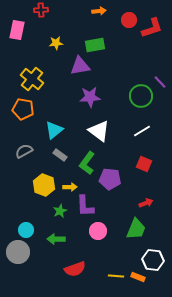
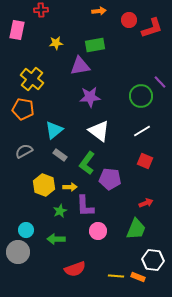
red square: moved 1 px right, 3 px up
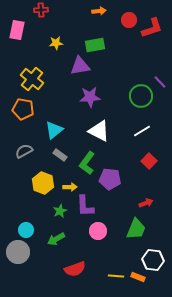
white triangle: rotated 10 degrees counterclockwise
red square: moved 4 px right; rotated 21 degrees clockwise
yellow hexagon: moved 1 px left, 2 px up
green arrow: rotated 30 degrees counterclockwise
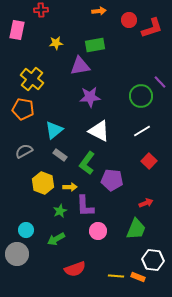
purple pentagon: moved 2 px right, 1 px down
gray circle: moved 1 px left, 2 px down
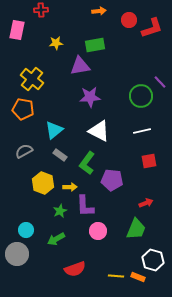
white line: rotated 18 degrees clockwise
red square: rotated 35 degrees clockwise
white hexagon: rotated 10 degrees clockwise
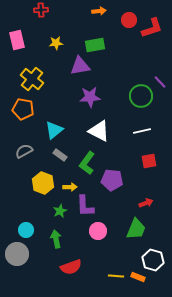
pink rectangle: moved 10 px down; rotated 24 degrees counterclockwise
green arrow: rotated 108 degrees clockwise
red semicircle: moved 4 px left, 2 px up
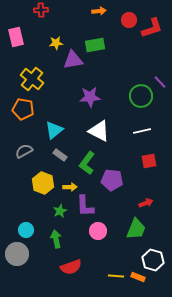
pink rectangle: moved 1 px left, 3 px up
purple triangle: moved 7 px left, 6 px up
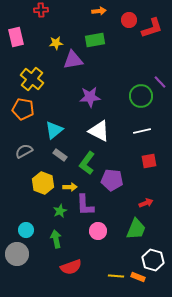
green rectangle: moved 5 px up
purple L-shape: moved 1 px up
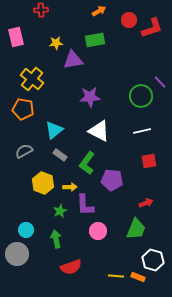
orange arrow: rotated 24 degrees counterclockwise
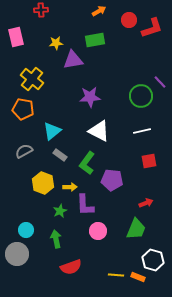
cyan triangle: moved 2 px left, 1 px down
yellow line: moved 1 px up
